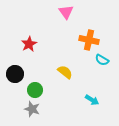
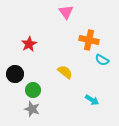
green circle: moved 2 px left
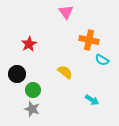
black circle: moved 2 px right
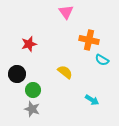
red star: rotated 14 degrees clockwise
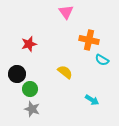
green circle: moved 3 px left, 1 px up
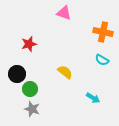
pink triangle: moved 2 px left, 1 px down; rotated 35 degrees counterclockwise
orange cross: moved 14 px right, 8 px up
cyan arrow: moved 1 px right, 2 px up
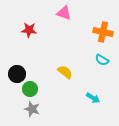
red star: moved 14 px up; rotated 21 degrees clockwise
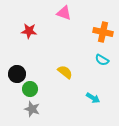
red star: moved 1 px down
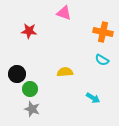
yellow semicircle: rotated 42 degrees counterclockwise
